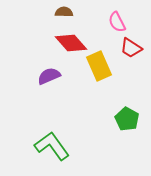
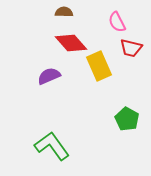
red trapezoid: rotated 20 degrees counterclockwise
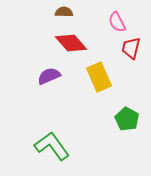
red trapezoid: rotated 90 degrees clockwise
yellow rectangle: moved 11 px down
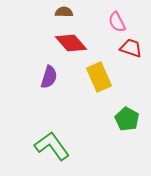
red trapezoid: rotated 95 degrees clockwise
purple semicircle: moved 1 px down; rotated 130 degrees clockwise
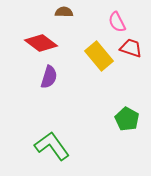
red diamond: moved 30 px left; rotated 12 degrees counterclockwise
yellow rectangle: moved 21 px up; rotated 16 degrees counterclockwise
